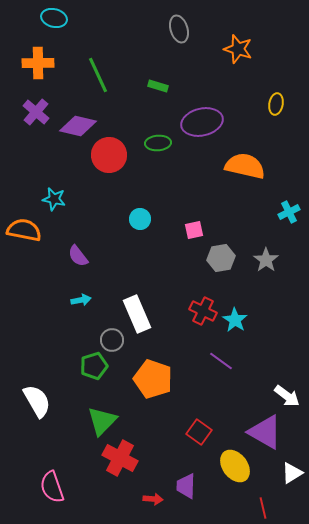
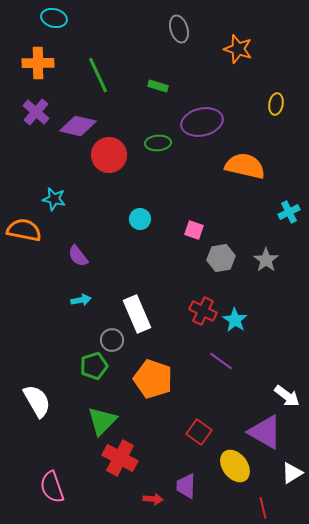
pink square at (194, 230): rotated 30 degrees clockwise
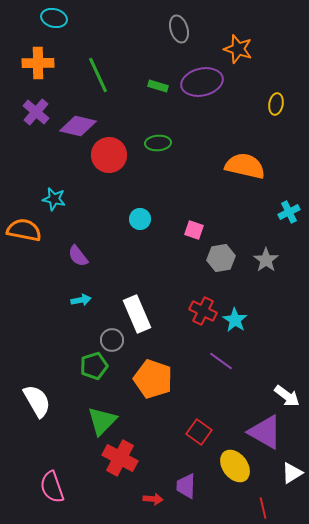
purple ellipse at (202, 122): moved 40 px up
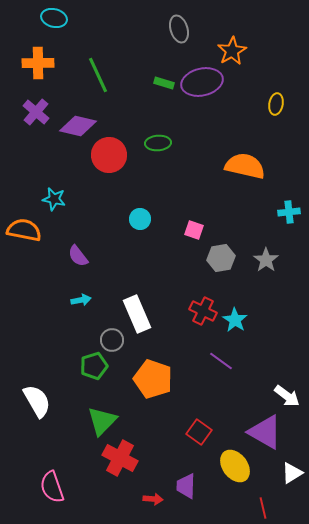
orange star at (238, 49): moved 6 px left, 2 px down; rotated 24 degrees clockwise
green rectangle at (158, 86): moved 6 px right, 3 px up
cyan cross at (289, 212): rotated 20 degrees clockwise
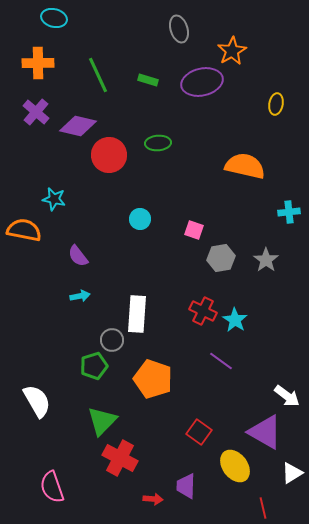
green rectangle at (164, 83): moved 16 px left, 3 px up
cyan arrow at (81, 300): moved 1 px left, 4 px up
white rectangle at (137, 314): rotated 27 degrees clockwise
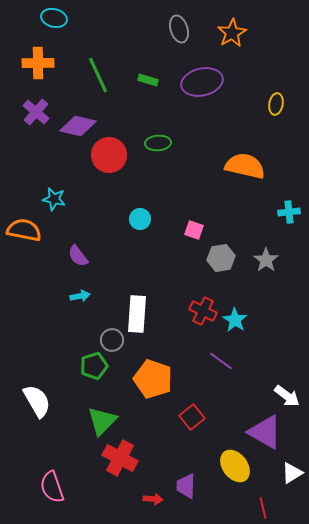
orange star at (232, 51): moved 18 px up
red square at (199, 432): moved 7 px left, 15 px up; rotated 15 degrees clockwise
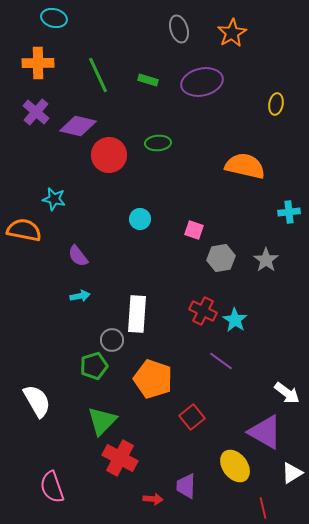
white arrow at (287, 396): moved 3 px up
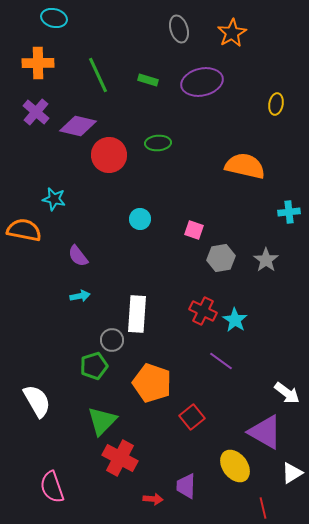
orange pentagon at (153, 379): moved 1 px left, 4 px down
